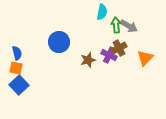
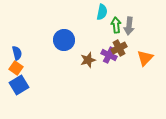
gray arrow: rotated 66 degrees clockwise
blue circle: moved 5 px right, 2 px up
orange square: rotated 24 degrees clockwise
blue square: rotated 12 degrees clockwise
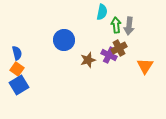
orange triangle: moved 8 px down; rotated 12 degrees counterclockwise
orange square: moved 1 px right, 1 px down
